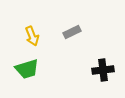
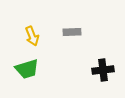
gray rectangle: rotated 24 degrees clockwise
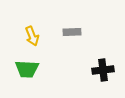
green trapezoid: rotated 20 degrees clockwise
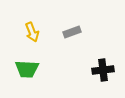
gray rectangle: rotated 18 degrees counterclockwise
yellow arrow: moved 4 px up
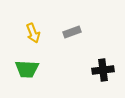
yellow arrow: moved 1 px right, 1 px down
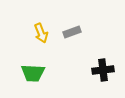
yellow arrow: moved 8 px right
green trapezoid: moved 6 px right, 4 px down
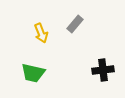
gray rectangle: moved 3 px right, 8 px up; rotated 30 degrees counterclockwise
green trapezoid: rotated 10 degrees clockwise
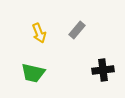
gray rectangle: moved 2 px right, 6 px down
yellow arrow: moved 2 px left
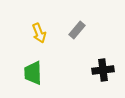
green trapezoid: rotated 75 degrees clockwise
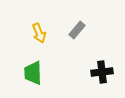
black cross: moved 1 px left, 2 px down
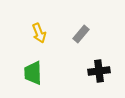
gray rectangle: moved 4 px right, 4 px down
black cross: moved 3 px left, 1 px up
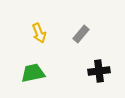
green trapezoid: rotated 80 degrees clockwise
